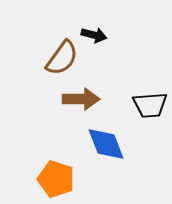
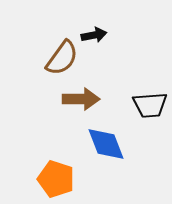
black arrow: rotated 25 degrees counterclockwise
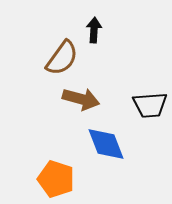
black arrow: moved 5 px up; rotated 75 degrees counterclockwise
brown arrow: rotated 15 degrees clockwise
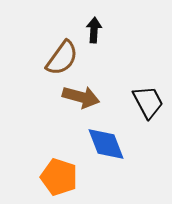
brown arrow: moved 2 px up
black trapezoid: moved 2 px left, 3 px up; rotated 114 degrees counterclockwise
orange pentagon: moved 3 px right, 2 px up
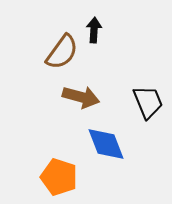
brown semicircle: moved 6 px up
black trapezoid: rotated 6 degrees clockwise
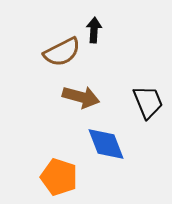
brown semicircle: rotated 27 degrees clockwise
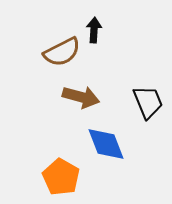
orange pentagon: moved 2 px right; rotated 12 degrees clockwise
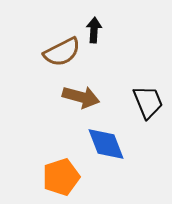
orange pentagon: rotated 24 degrees clockwise
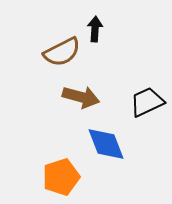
black arrow: moved 1 px right, 1 px up
black trapezoid: moved 1 px left; rotated 93 degrees counterclockwise
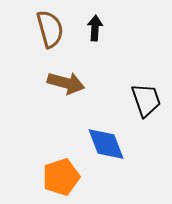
black arrow: moved 1 px up
brown semicircle: moved 12 px left, 23 px up; rotated 78 degrees counterclockwise
brown arrow: moved 15 px left, 14 px up
black trapezoid: moved 1 px left, 2 px up; rotated 96 degrees clockwise
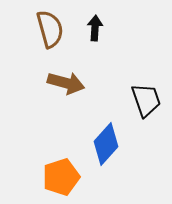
blue diamond: rotated 63 degrees clockwise
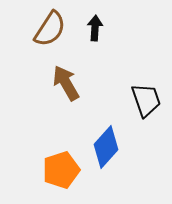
brown semicircle: rotated 48 degrees clockwise
brown arrow: rotated 135 degrees counterclockwise
blue diamond: moved 3 px down
orange pentagon: moved 7 px up
